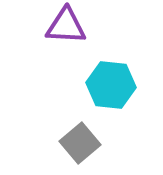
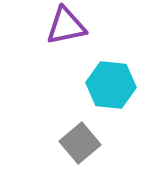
purple triangle: rotated 15 degrees counterclockwise
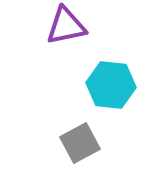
gray square: rotated 12 degrees clockwise
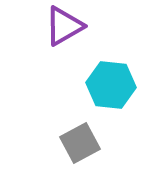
purple triangle: moved 2 px left; rotated 18 degrees counterclockwise
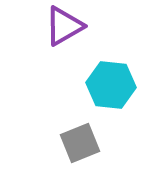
gray square: rotated 6 degrees clockwise
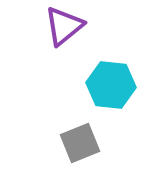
purple triangle: rotated 9 degrees counterclockwise
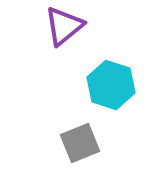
cyan hexagon: rotated 12 degrees clockwise
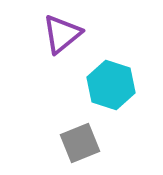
purple triangle: moved 2 px left, 8 px down
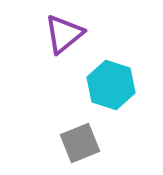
purple triangle: moved 2 px right
